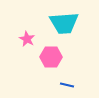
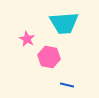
pink hexagon: moved 2 px left; rotated 10 degrees clockwise
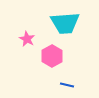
cyan trapezoid: moved 1 px right
pink hexagon: moved 3 px right, 1 px up; rotated 20 degrees clockwise
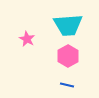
cyan trapezoid: moved 3 px right, 2 px down
pink hexagon: moved 16 px right
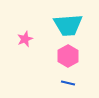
pink star: moved 2 px left; rotated 21 degrees clockwise
blue line: moved 1 px right, 2 px up
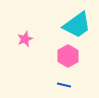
cyan trapezoid: moved 9 px right; rotated 32 degrees counterclockwise
blue line: moved 4 px left, 2 px down
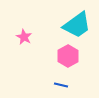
pink star: moved 1 px left, 2 px up; rotated 21 degrees counterclockwise
blue line: moved 3 px left
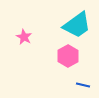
blue line: moved 22 px right
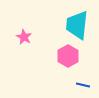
cyan trapezoid: rotated 132 degrees clockwise
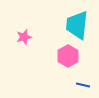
pink star: rotated 28 degrees clockwise
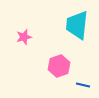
pink hexagon: moved 9 px left, 10 px down; rotated 10 degrees clockwise
